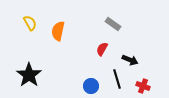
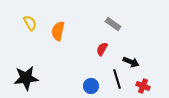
black arrow: moved 1 px right, 2 px down
black star: moved 3 px left, 3 px down; rotated 30 degrees clockwise
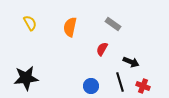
orange semicircle: moved 12 px right, 4 px up
black line: moved 3 px right, 3 px down
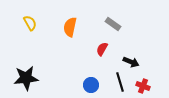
blue circle: moved 1 px up
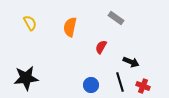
gray rectangle: moved 3 px right, 6 px up
red semicircle: moved 1 px left, 2 px up
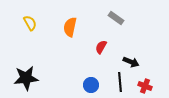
black line: rotated 12 degrees clockwise
red cross: moved 2 px right
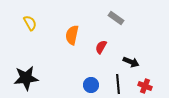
orange semicircle: moved 2 px right, 8 px down
black line: moved 2 px left, 2 px down
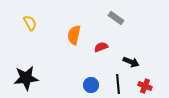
orange semicircle: moved 2 px right
red semicircle: rotated 40 degrees clockwise
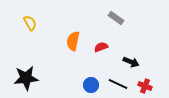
orange semicircle: moved 1 px left, 6 px down
black line: rotated 60 degrees counterclockwise
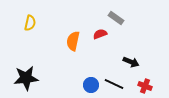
yellow semicircle: rotated 42 degrees clockwise
red semicircle: moved 1 px left, 13 px up
black line: moved 4 px left
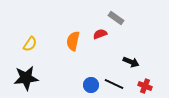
yellow semicircle: moved 21 px down; rotated 21 degrees clockwise
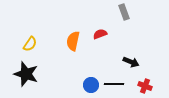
gray rectangle: moved 8 px right, 6 px up; rotated 35 degrees clockwise
black star: moved 4 px up; rotated 25 degrees clockwise
black line: rotated 24 degrees counterclockwise
